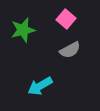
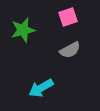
pink square: moved 2 px right, 2 px up; rotated 30 degrees clockwise
cyan arrow: moved 1 px right, 2 px down
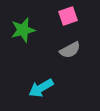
pink square: moved 1 px up
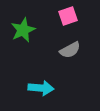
green star: rotated 10 degrees counterclockwise
cyan arrow: rotated 145 degrees counterclockwise
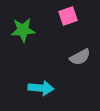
green star: rotated 20 degrees clockwise
gray semicircle: moved 10 px right, 7 px down
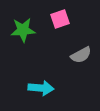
pink square: moved 8 px left, 3 px down
gray semicircle: moved 1 px right, 2 px up
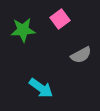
pink square: rotated 18 degrees counterclockwise
cyan arrow: rotated 30 degrees clockwise
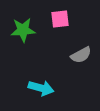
pink square: rotated 30 degrees clockwise
cyan arrow: rotated 20 degrees counterclockwise
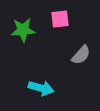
gray semicircle: rotated 20 degrees counterclockwise
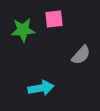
pink square: moved 6 px left
cyan arrow: rotated 25 degrees counterclockwise
